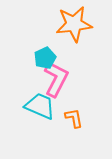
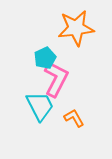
orange star: moved 2 px right, 4 px down
cyan trapezoid: rotated 40 degrees clockwise
orange L-shape: rotated 20 degrees counterclockwise
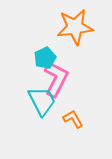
orange star: moved 1 px left, 1 px up
cyan trapezoid: moved 2 px right, 5 px up
orange L-shape: moved 1 px left, 1 px down
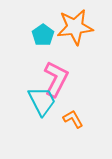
cyan pentagon: moved 2 px left, 23 px up; rotated 10 degrees counterclockwise
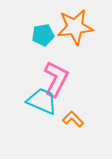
cyan pentagon: rotated 25 degrees clockwise
cyan trapezoid: rotated 40 degrees counterclockwise
orange L-shape: rotated 15 degrees counterclockwise
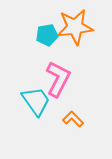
cyan pentagon: moved 4 px right
pink L-shape: moved 2 px right
cyan trapezoid: moved 6 px left; rotated 32 degrees clockwise
